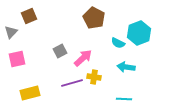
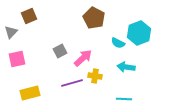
yellow cross: moved 1 px right, 1 px up
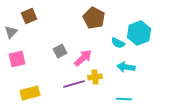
yellow cross: moved 1 px down; rotated 16 degrees counterclockwise
purple line: moved 2 px right, 1 px down
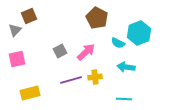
brown pentagon: moved 3 px right
gray triangle: moved 4 px right, 2 px up
pink arrow: moved 3 px right, 6 px up
purple line: moved 3 px left, 4 px up
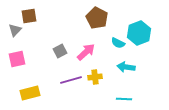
brown square: rotated 14 degrees clockwise
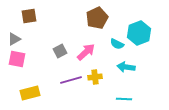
brown pentagon: rotated 20 degrees clockwise
gray triangle: moved 1 px left, 9 px down; rotated 16 degrees clockwise
cyan semicircle: moved 1 px left, 1 px down
pink square: rotated 24 degrees clockwise
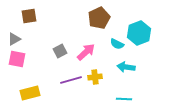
brown pentagon: moved 2 px right
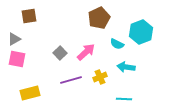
cyan hexagon: moved 2 px right, 1 px up
gray square: moved 2 px down; rotated 16 degrees counterclockwise
yellow cross: moved 5 px right; rotated 16 degrees counterclockwise
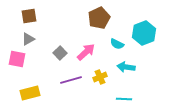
cyan hexagon: moved 3 px right, 1 px down
gray triangle: moved 14 px right
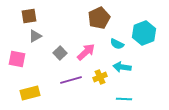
gray triangle: moved 7 px right, 3 px up
cyan arrow: moved 4 px left
